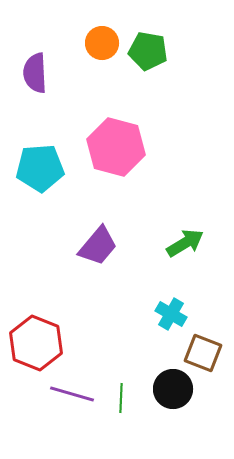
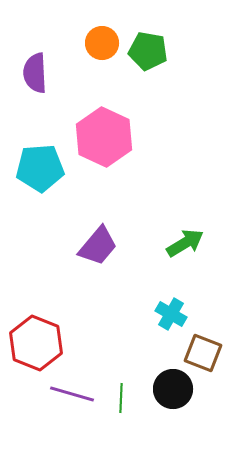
pink hexagon: moved 12 px left, 10 px up; rotated 10 degrees clockwise
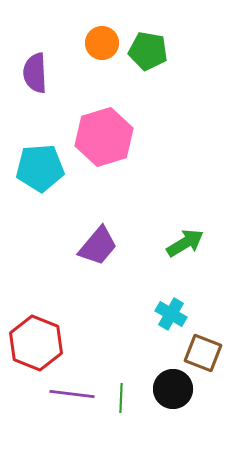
pink hexagon: rotated 18 degrees clockwise
purple line: rotated 9 degrees counterclockwise
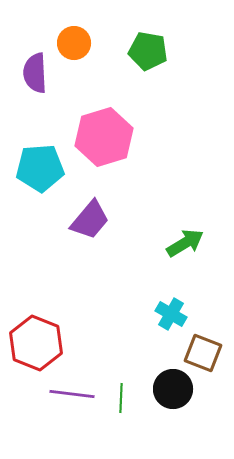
orange circle: moved 28 px left
purple trapezoid: moved 8 px left, 26 px up
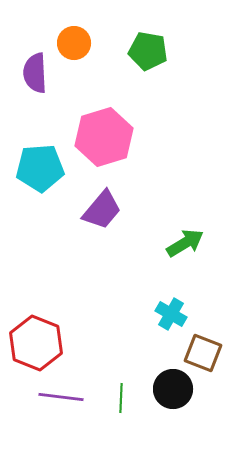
purple trapezoid: moved 12 px right, 10 px up
purple line: moved 11 px left, 3 px down
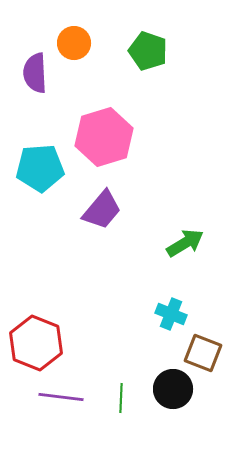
green pentagon: rotated 9 degrees clockwise
cyan cross: rotated 8 degrees counterclockwise
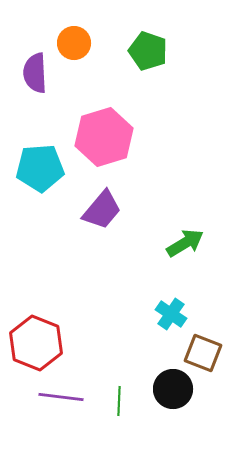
cyan cross: rotated 12 degrees clockwise
green line: moved 2 px left, 3 px down
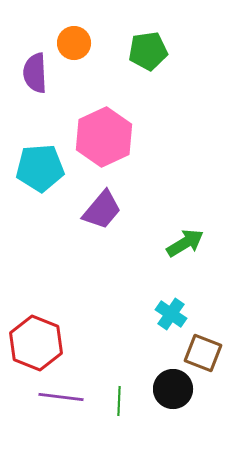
green pentagon: rotated 27 degrees counterclockwise
pink hexagon: rotated 8 degrees counterclockwise
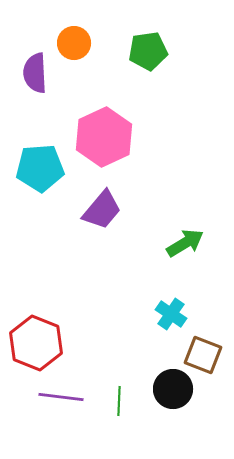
brown square: moved 2 px down
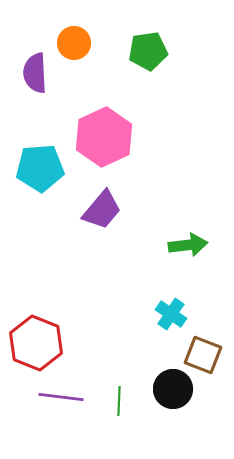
green arrow: moved 3 px right, 2 px down; rotated 24 degrees clockwise
